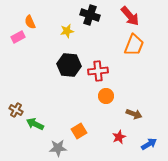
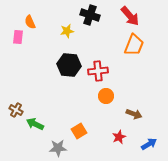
pink rectangle: rotated 56 degrees counterclockwise
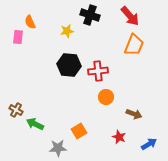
orange circle: moved 1 px down
red star: rotated 24 degrees counterclockwise
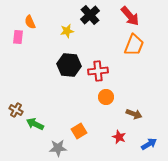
black cross: rotated 30 degrees clockwise
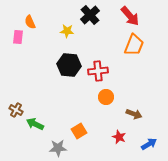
yellow star: rotated 16 degrees clockwise
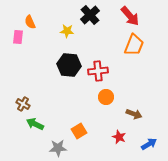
brown cross: moved 7 px right, 6 px up
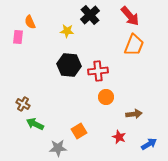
brown arrow: rotated 28 degrees counterclockwise
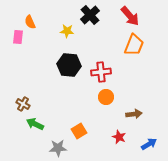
red cross: moved 3 px right, 1 px down
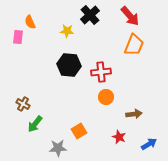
green arrow: rotated 78 degrees counterclockwise
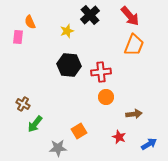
yellow star: rotated 24 degrees counterclockwise
